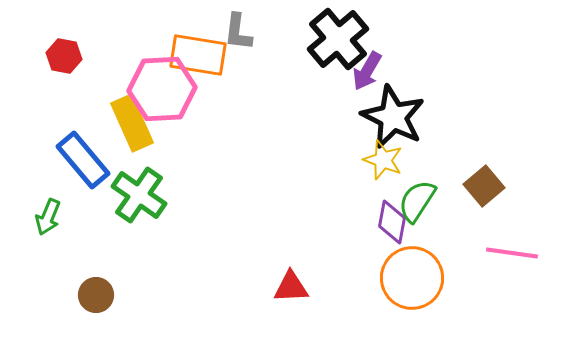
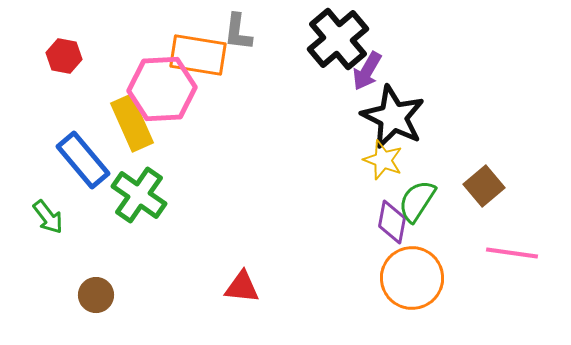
green arrow: rotated 60 degrees counterclockwise
red triangle: moved 49 px left; rotated 9 degrees clockwise
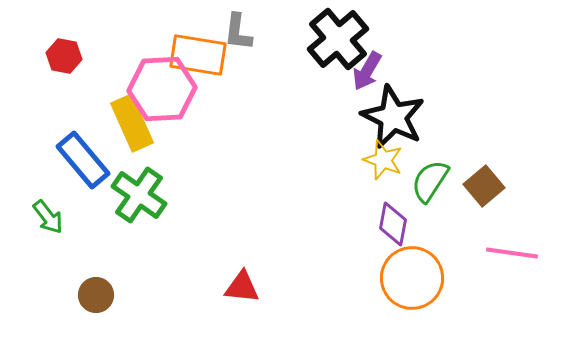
green semicircle: moved 13 px right, 20 px up
purple diamond: moved 1 px right, 2 px down
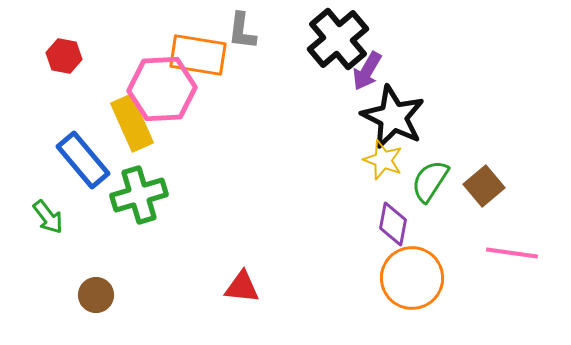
gray L-shape: moved 4 px right, 1 px up
green cross: rotated 38 degrees clockwise
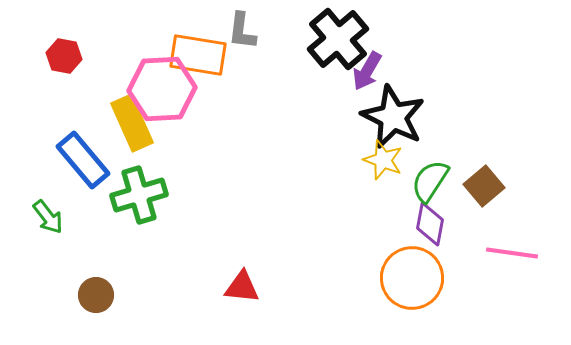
purple diamond: moved 37 px right
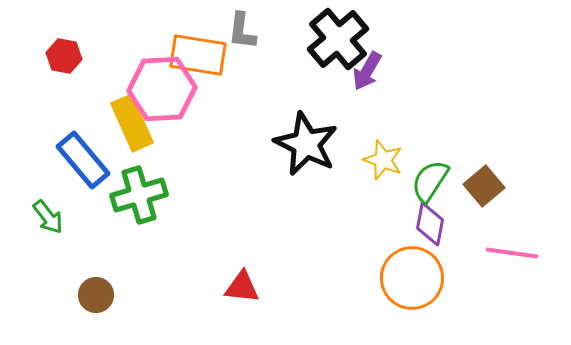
black star: moved 87 px left, 27 px down
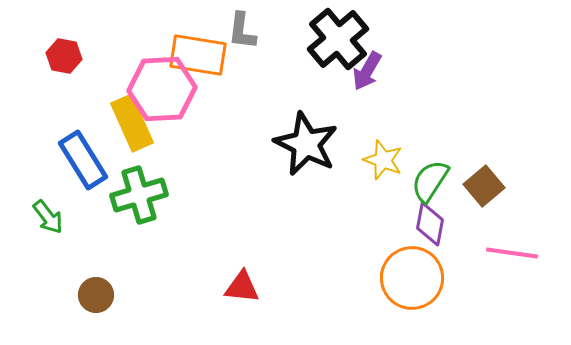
blue rectangle: rotated 8 degrees clockwise
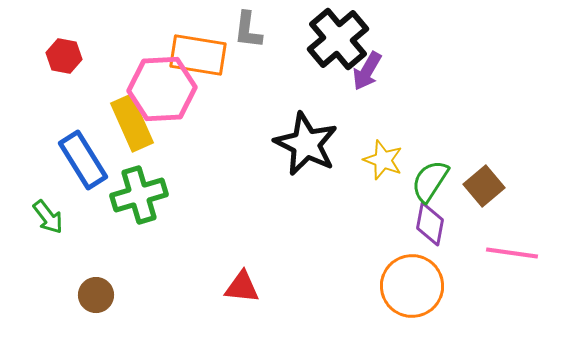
gray L-shape: moved 6 px right, 1 px up
orange circle: moved 8 px down
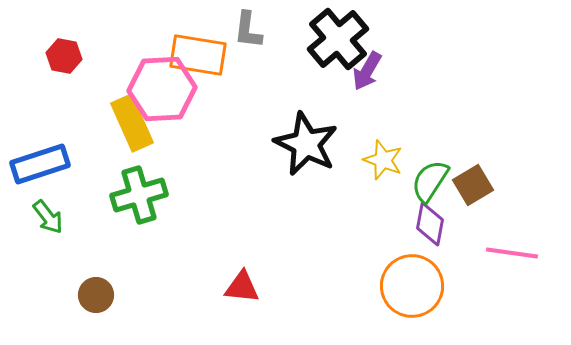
blue rectangle: moved 43 px left, 4 px down; rotated 76 degrees counterclockwise
brown square: moved 11 px left, 1 px up; rotated 9 degrees clockwise
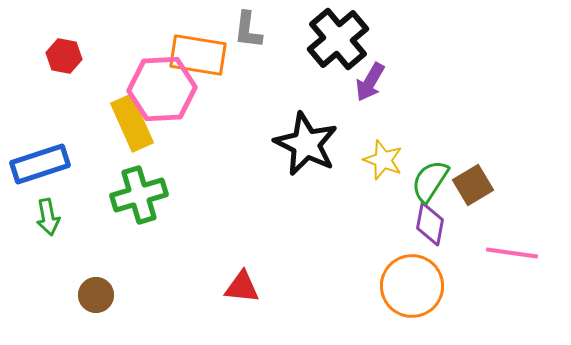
purple arrow: moved 3 px right, 11 px down
green arrow: rotated 27 degrees clockwise
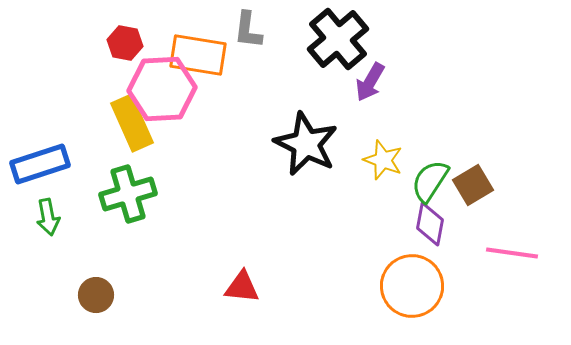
red hexagon: moved 61 px right, 13 px up
green cross: moved 11 px left, 1 px up
